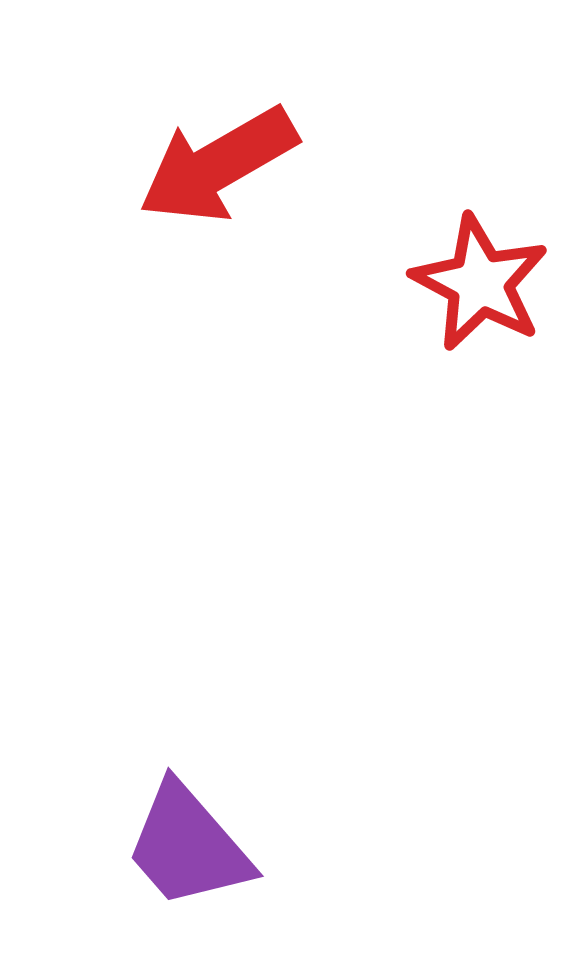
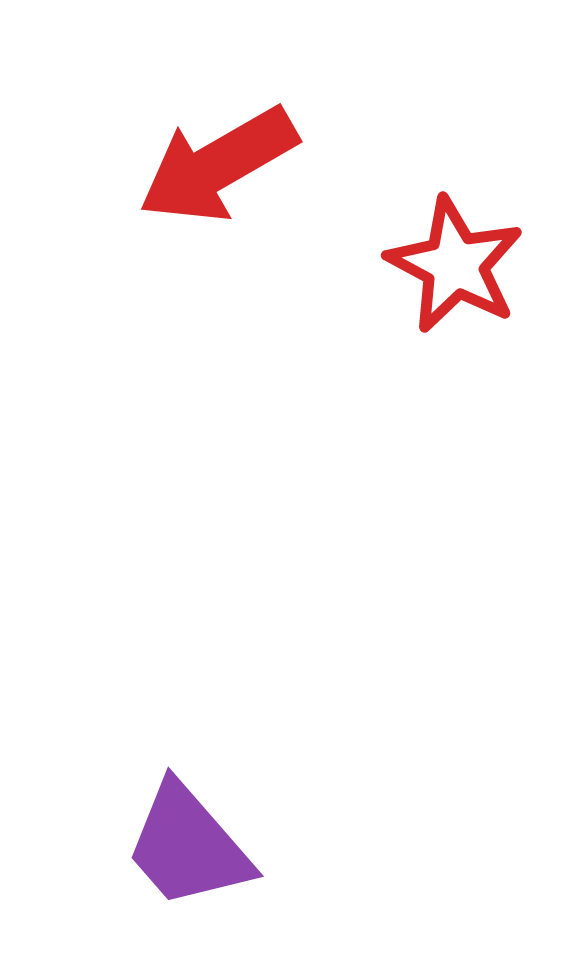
red star: moved 25 px left, 18 px up
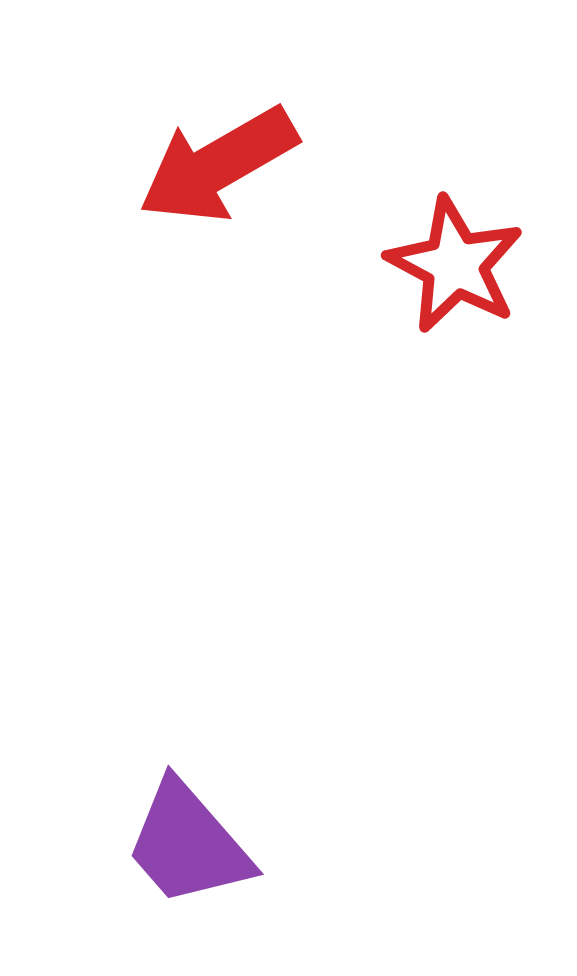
purple trapezoid: moved 2 px up
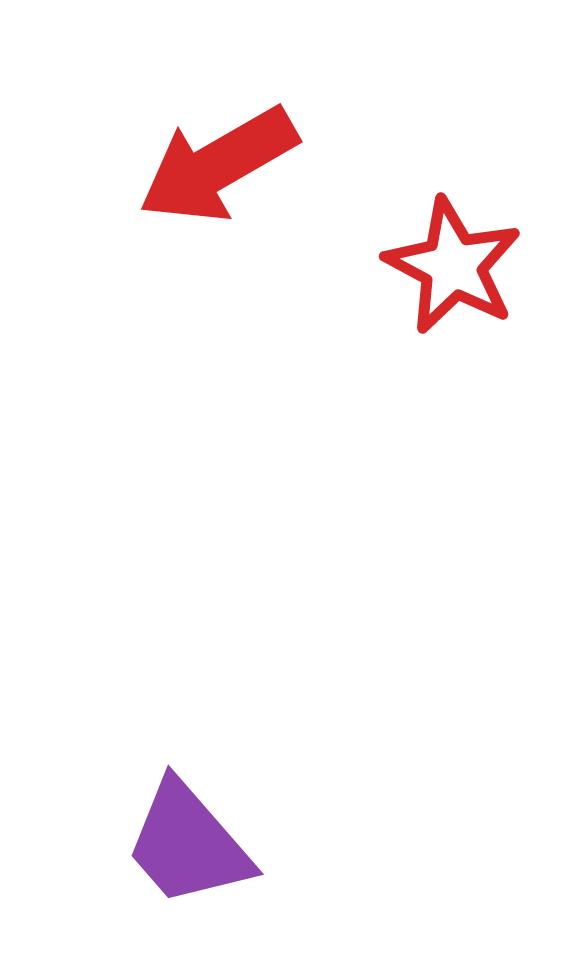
red star: moved 2 px left, 1 px down
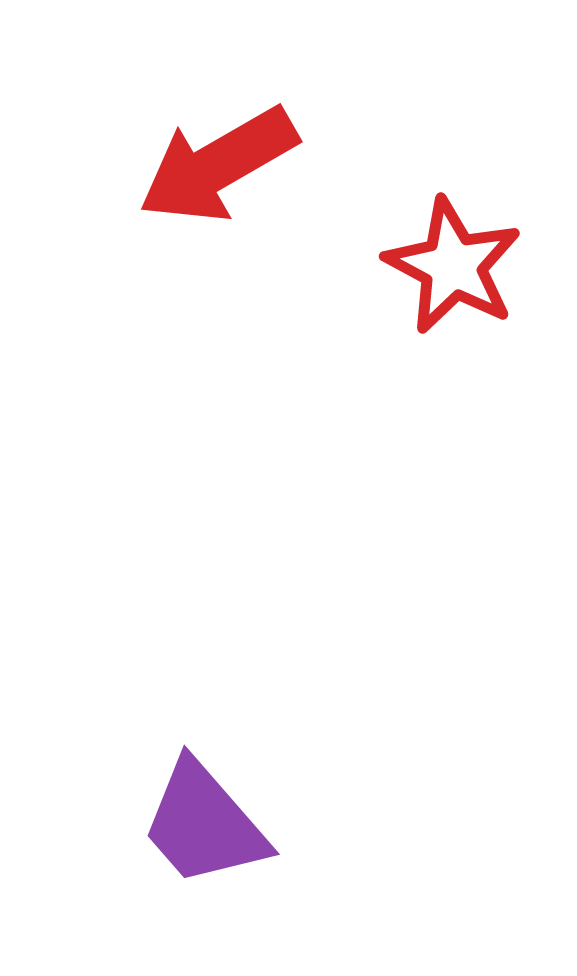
purple trapezoid: moved 16 px right, 20 px up
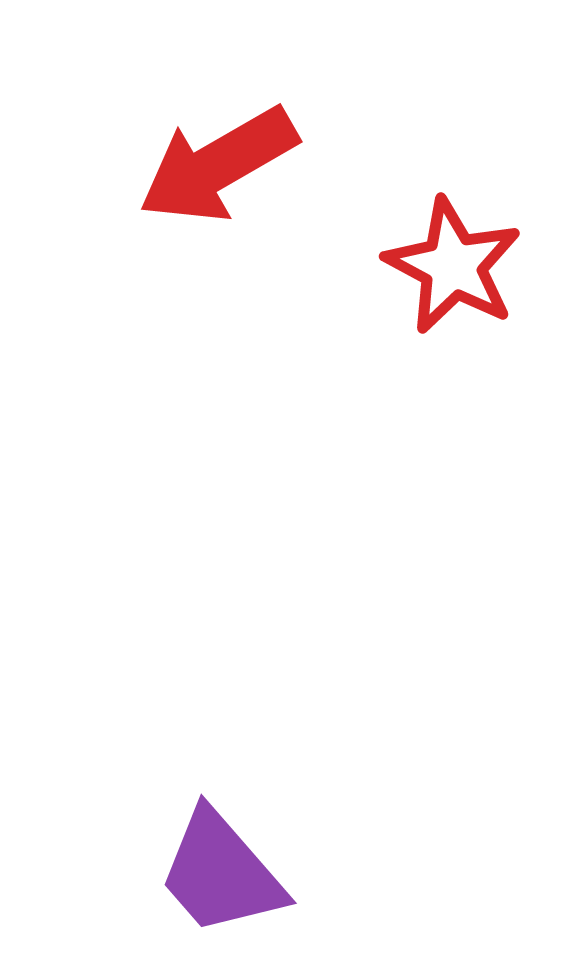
purple trapezoid: moved 17 px right, 49 px down
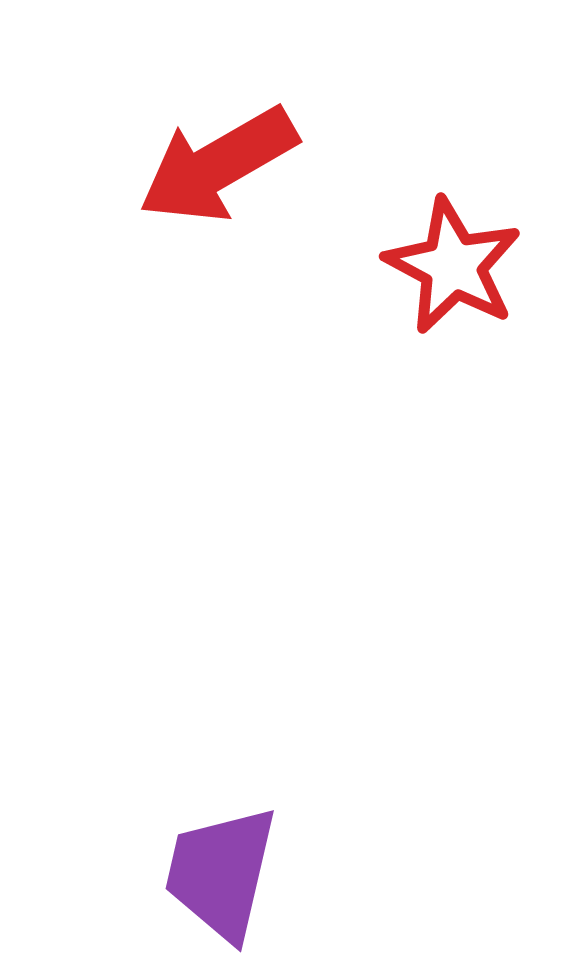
purple trapezoid: rotated 54 degrees clockwise
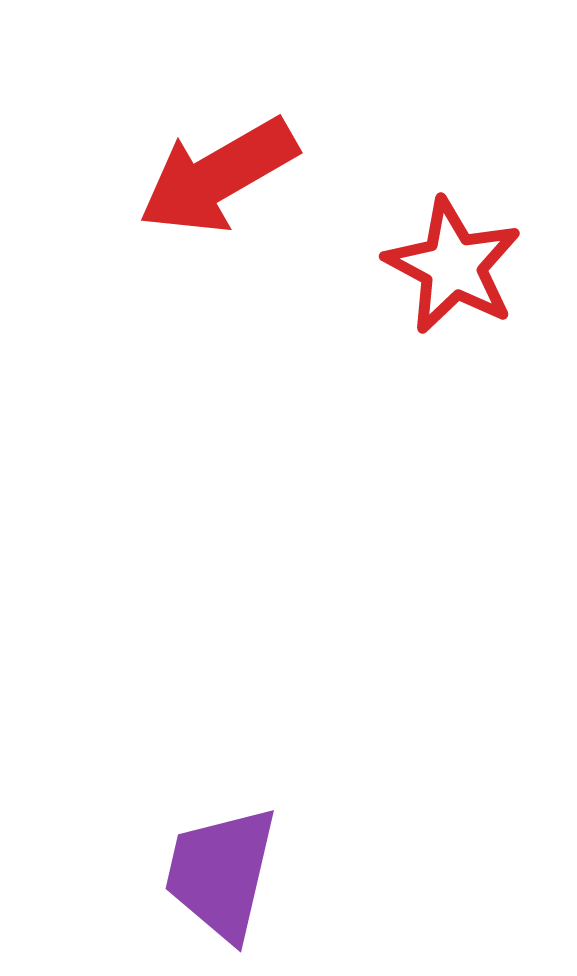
red arrow: moved 11 px down
